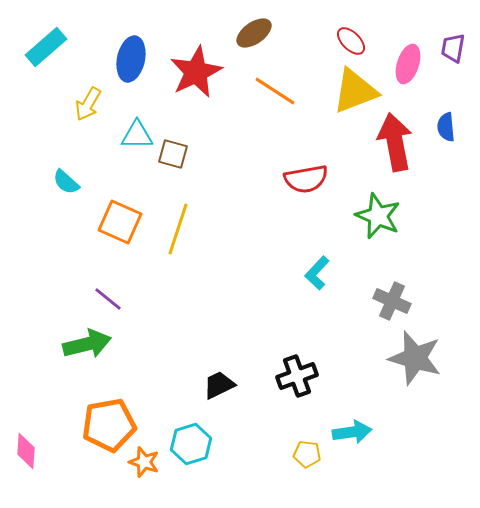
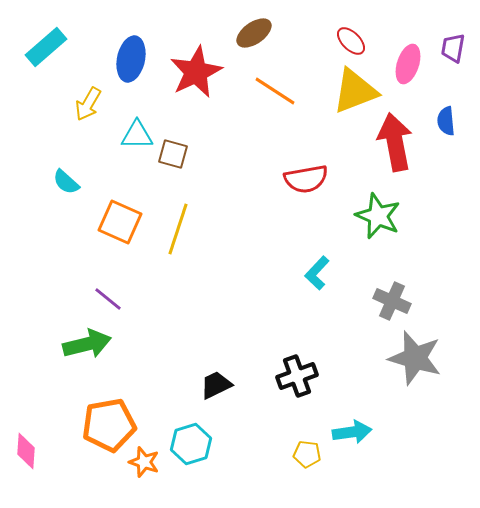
blue semicircle: moved 6 px up
black trapezoid: moved 3 px left
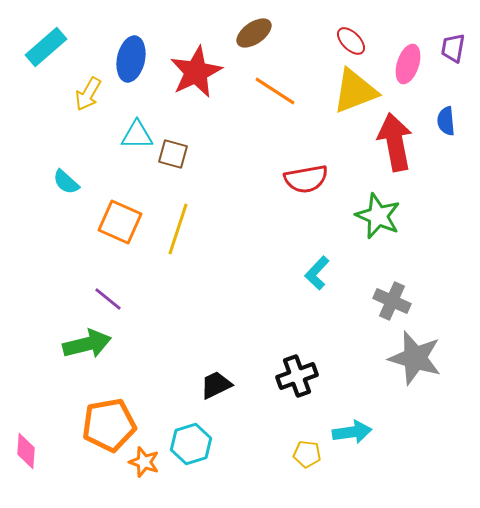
yellow arrow: moved 10 px up
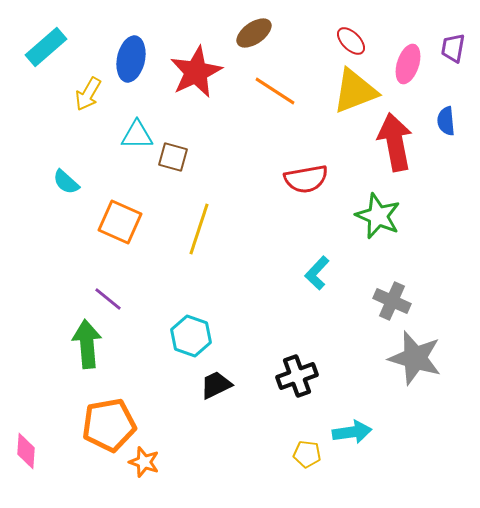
brown square: moved 3 px down
yellow line: moved 21 px right
green arrow: rotated 81 degrees counterclockwise
cyan hexagon: moved 108 px up; rotated 24 degrees counterclockwise
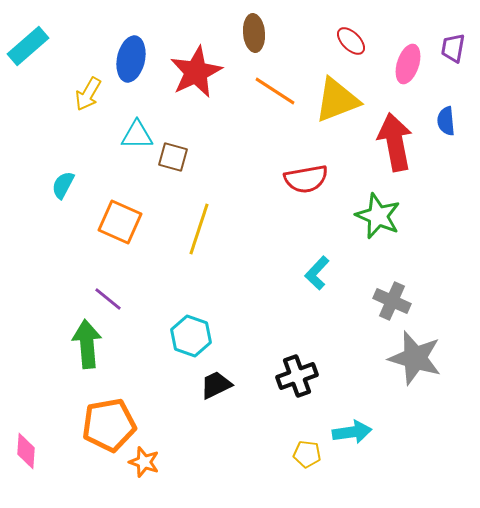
brown ellipse: rotated 60 degrees counterclockwise
cyan rectangle: moved 18 px left, 1 px up
yellow triangle: moved 18 px left, 9 px down
cyan semicircle: moved 3 px left, 3 px down; rotated 76 degrees clockwise
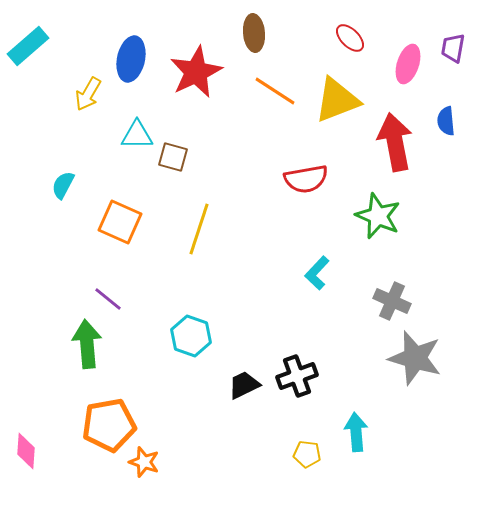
red ellipse: moved 1 px left, 3 px up
black trapezoid: moved 28 px right
cyan arrow: moved 4 px right; rotated 87 degrees counterclockwise
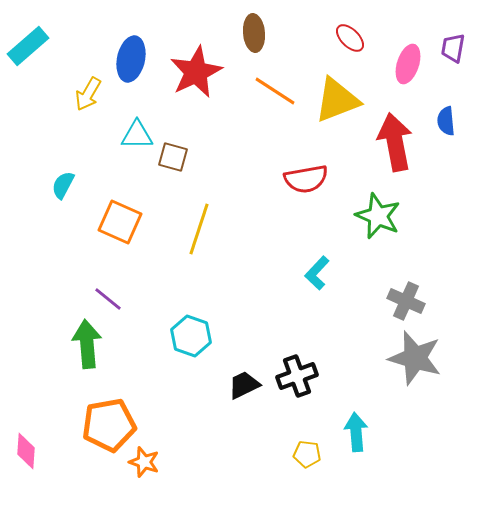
gray cross: moved 14 px right
